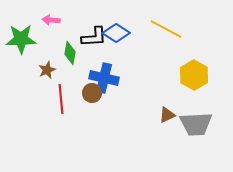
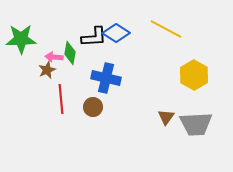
pink arrow: moved 3 px right, 37 px down
blue cross: moved 2 px right
brown circle: moved 1 px right, 14 px down
brown triangle: moved 1 px left, 2 px down; rotated 30 degrees counterclockwise
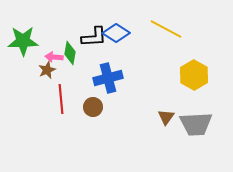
green star: moved 2 px right, 2 px down
blue cross: moved 2 px right; rotated 28 degrees counterclockwise
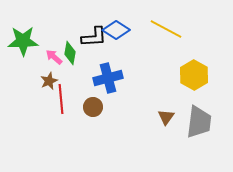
blue diamond: moved 3 px up
pink arrow: rotated 36 degrees clockwise
brown star: moved 2 px right, 11 px down
gray trapezoid: moved 3 px right, 2 px up; rotated 80 degrees counterclockwise
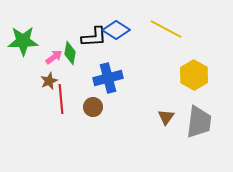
pink arrow: rotated 102 degrees clockwise
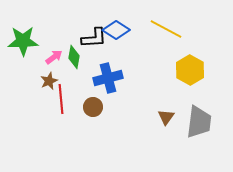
black L-shape: moved 1 px down
green diamond: moved 4 px right, 4 px down
yellow hexagon: moved 4 px left, 5 px up
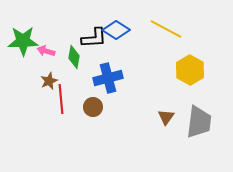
pink arrow: moved 8 px left, 6 px up; rotated 126 degrees counterclockwise
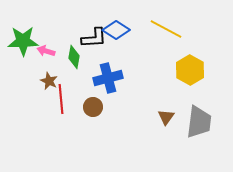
brown star: rotated 24 degrees counterclockwise
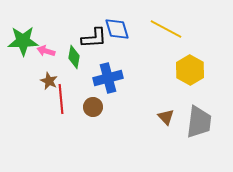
blue diamond: moved 1 px right, 1 px up; rotated 40 degrees clockwise
brown triangle: rotated 18 degrees counterclockwise
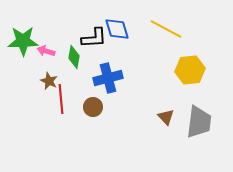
yellow hexagon: rotated 24 degrees clockwise
